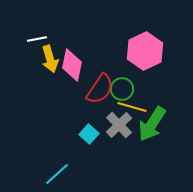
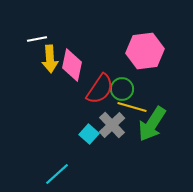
pink hexagon: rotated 18 degrees clockwise
yellow arrow: rotated 12 degrees clockwise
gray cross: moved 7 px left
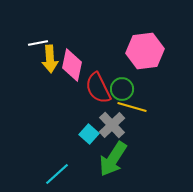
white line: moved 1 px right, 4 px down
red semicircle: moved 2 px left, 1 px up; rotated 120 degrees clockwise
green arrow: moved 39 px left, 35 px down
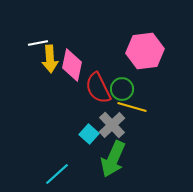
green arrow: rotated 9 degrees counterclockwise
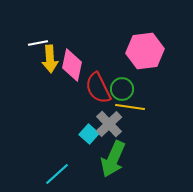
yellow line: moved 2 px left; rotated 8 degrees counterclockwise
gray cross: moved 3 px left, 1 px up
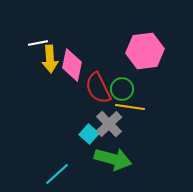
green arrow: rotated 99 degrees counterclockwise
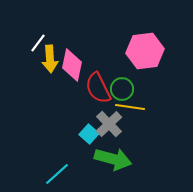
white line: rotated 42 degrees counterclockwise
